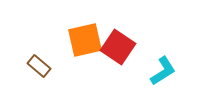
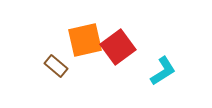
red square: rotated 20 degrees clockwise
brown rectangle: moved 17 px right
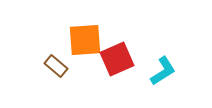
orange square: rotated 9 degrees clockwise
red square: moved 1 px left, 12 px down; rotated 12 degrees clockwise
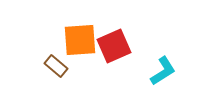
orange square: moved 5 px left
red square: moved 3 px left, 13 px up
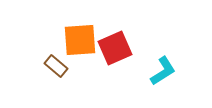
red square: moved 1 px right, 2 px down
